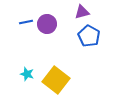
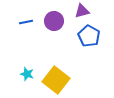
purple triangle: moved 1 px up
purple circle: moved 7 px right, 3 px up
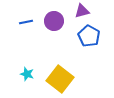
yellow square: moved 4 px right, 1 px up
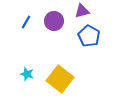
blue line: rotated 48 degrees counterclockwise
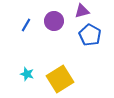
blue line: moved 3 px down
blue pentagon: moved 1 px right, 1 px up
yellow square: rotated 20 degrees clockwise
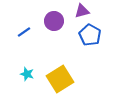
blue line: moved 2 px left, 7 px down; rotated 24 degrees clockwise
